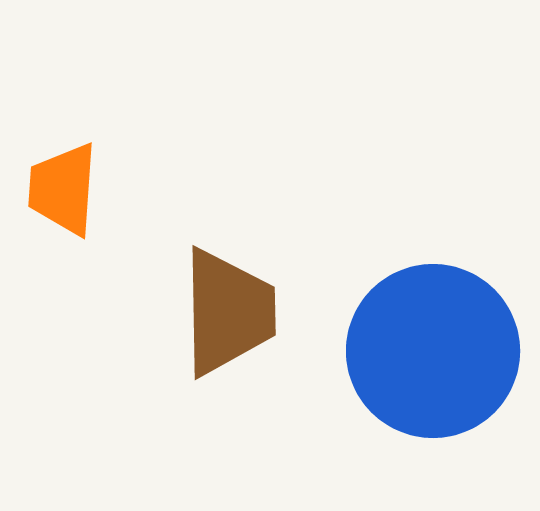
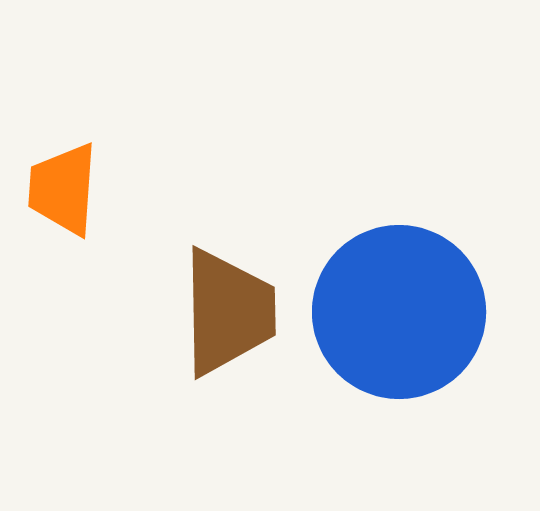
blue circle: moved 34 px left, 39 px up
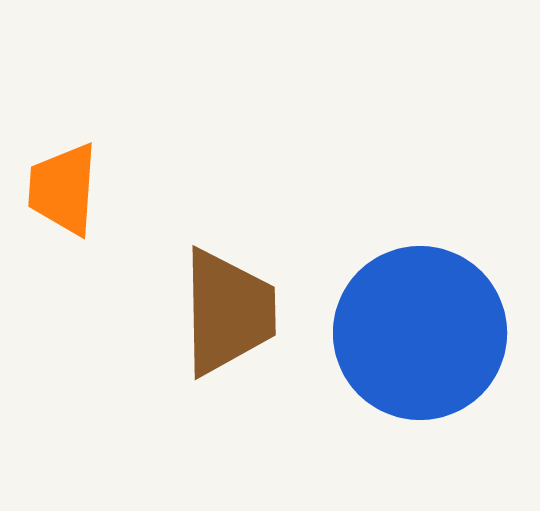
blue circle: moved 21 px right, 21 px down
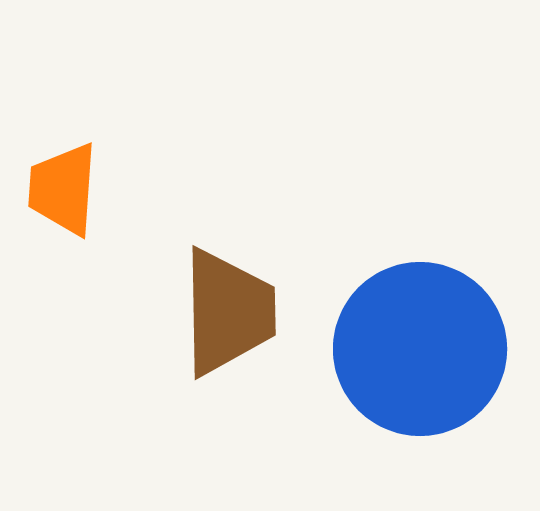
blue circle: moved 16 px down
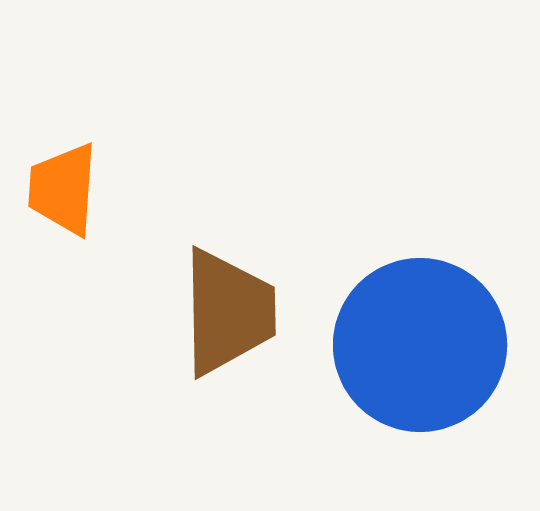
blue circle: moved 4 px up
